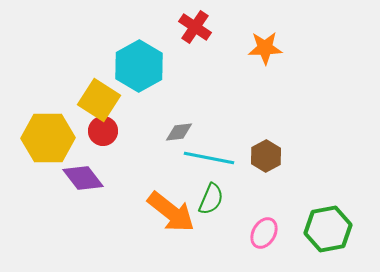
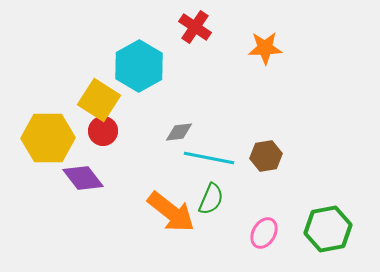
brown hexagon: rotated 20 degrees clockwise
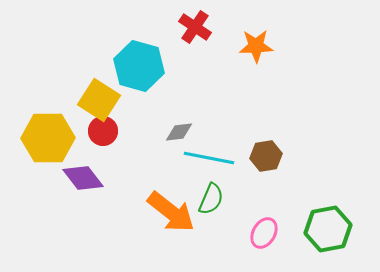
orange star: moved 9 px left, 2 px up
cyan hexagon: rotated 15 degrees counterclockwise
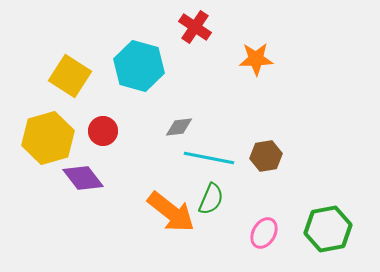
orange star: moved 13 px down
yellow square: moved 29 px left, 24 px up
gray diamond: moved 5 px up
yellow hexagon: rotated 15 degrees counterclockwise
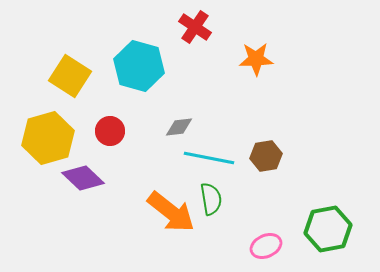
red circle: moved 7 px right
purple diamond: rotated 9 degrees counterclockwise
green semicircle: rotated 32 degrees counterclockwise
pink ellipse: moved 2 px right, 13 px down; rotated 36 degrees clockwise
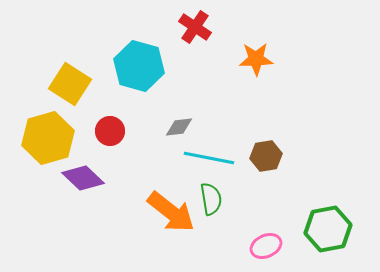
yellow square: moved 8 px down
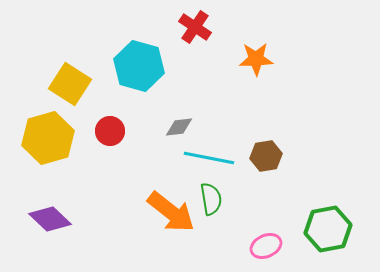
purple diamond: moved 33 px left, 41 px down
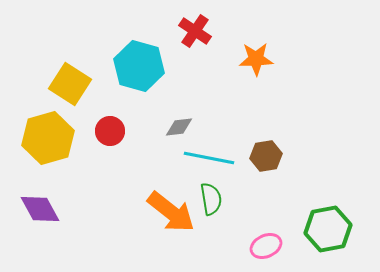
red cross: moved 4 px down
purple diamond: moved 10 px left, 10 px up; rotated 18 degrees clockwise
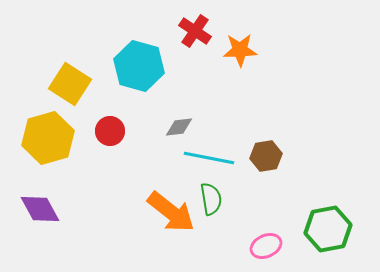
orange star: moved 16 px left, 9 px up
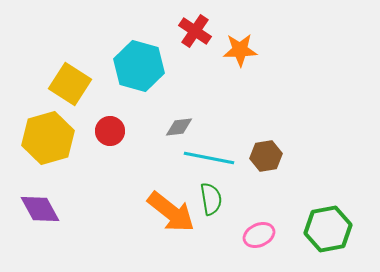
pink ellipse: moved 7 px left, 11 px up
